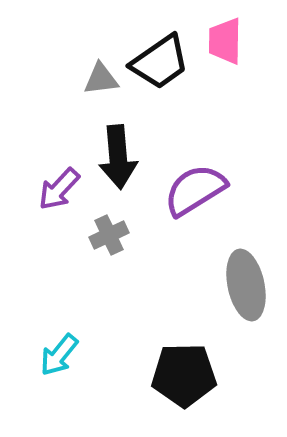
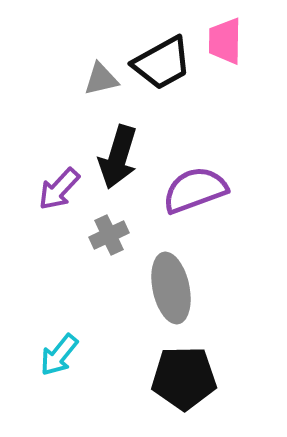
black trapezoid: moved 2 px right, 1 px down; rotated 6 degrees clockwise
gray triangle: rotated 6 degrees counterclockwise
black arrow: rotated 22 degrees clockwise
purple semicircle: rotated 12 degrees clockwise
gray ellipse: moved 75 px left, 3 px down
black pentagon: moved 3 px down
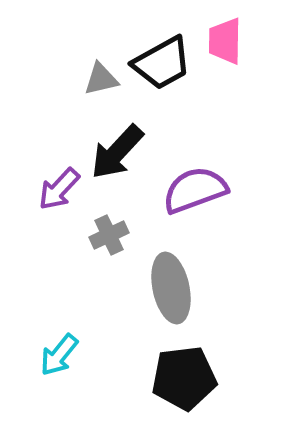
black arrow: moved 1 px left, 5 px up; rotated 26 degrees clockwise
black pentagon: rotated 6 degrees counterclockwise
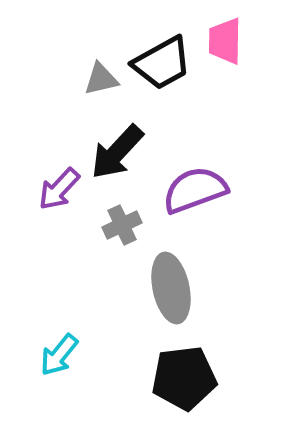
gray cross: moved 13 px right, 10 px up
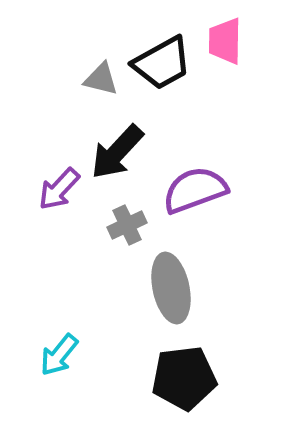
gray triangle: rotated 27 degrees clockwise
gray cross: moved 5 px right
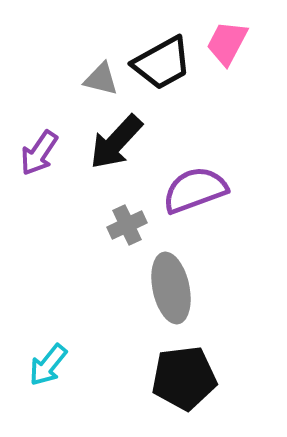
pink trapezoid: moved 2 px right, 2 px down; rotated 27 degrees clockwise
black arrow: moved 1 px left, 10 px up
purple arrow: moved 20 px left, 36 px up; rotated 9 degrees counterclockwise
cyan arrow: moved 11 px left, 10 px down
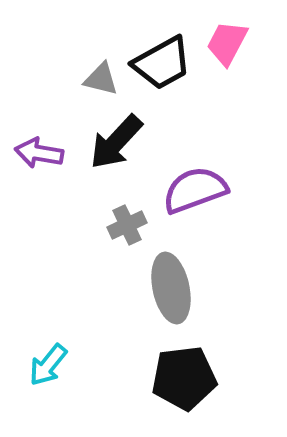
purple arrow: rotated 66 degrees clockwise
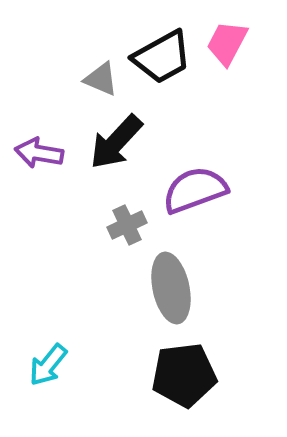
black trapezoid: moved 6 px up
gray triangle: rotated 9 degrees clockwise
black pentagon: moved 3 px up
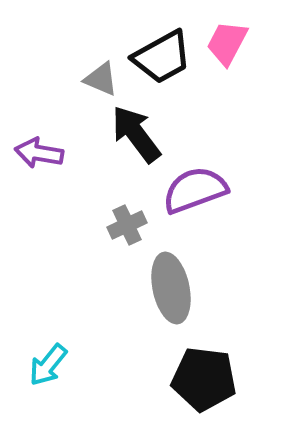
black arrow: moved 20 px right, 8 px up; rotated 100 degrees clockwise
black pentagon: moved 20 px right, 4 px down; rotated 14 degrees clockwise
